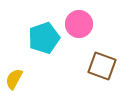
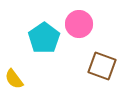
cyan pentagon: rotated 16 degrees counterclockwise
yellow semicircle: rotated 65 degrees counterclockwise
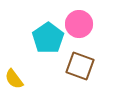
cyan pentagon: moved 4 px right
brown square: moved 22 px left
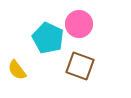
cyan pentagon: rotated 12 degrees counterclockwise
yellow semicircle: moved 3 px right, 9 px up
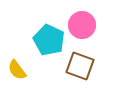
pink circle: moved 3 px right, 1 px down
cyan pentagon: moved 1 px right, 2 px down
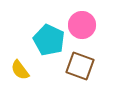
yellow semicircle: moved 3 px right
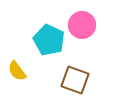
brown square: moved 5 px left, 14 px down
yellow semicircle: moved 3 px left, 1 px down
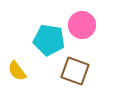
cyan pentagon: rotated 16 degrees counterclockwise
brown square: moved 9 px up
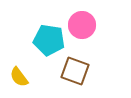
yellow semicircle: moved 2 px right, 6 px down
